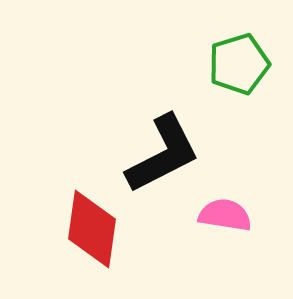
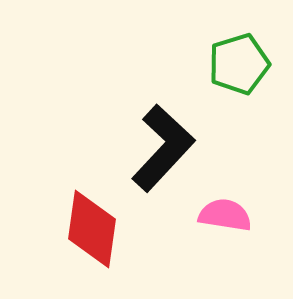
black L-shape: moved 6 px up; rotated 20 degrees counterclockwise
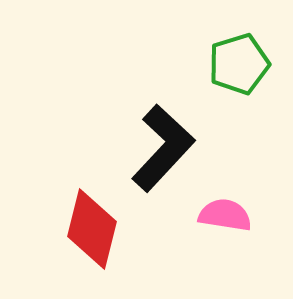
red diamond: rotated 6 degrees clockwise
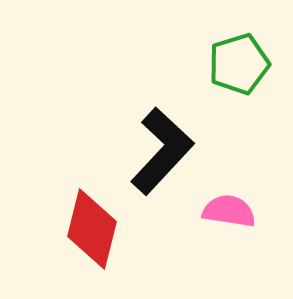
black L-shape: moved 1 px left, 3 px down
pink semicircle: moved 4 px right, 4 px up
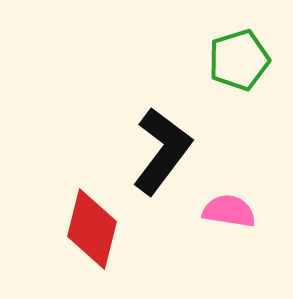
green pentagon: moved 4 px up
black L-shape: rotated 6 degrees counterclockwise
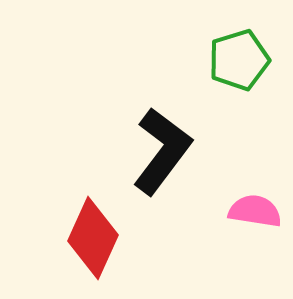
pink semicircle: moved 26 px right
red diamond: moved 1 px right, 9 px down; rotated 10 degrees clockwise
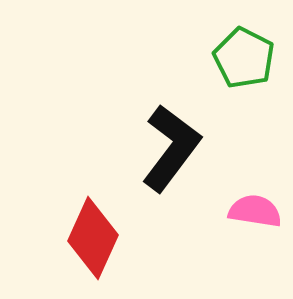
green pentagon: moved 5 px right, 2 px up; rotated 28 degrees counterclockwise
black L-shape: moved 9 px right, 3 px up
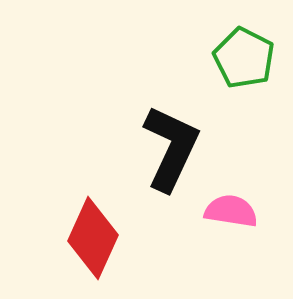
black L-shape: rotated 12 degrees counterclockwise
pink semicircle: moved 24 px left
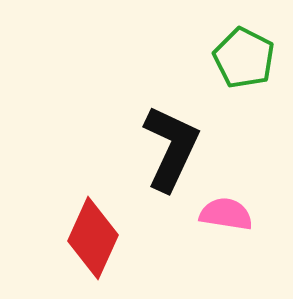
pink semicircle: moved 5 px left, 3 px down
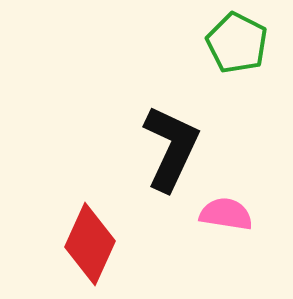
green pentagon: moved 7 px left, 15 px up
red diamond: moved 3 px left, 6 px down
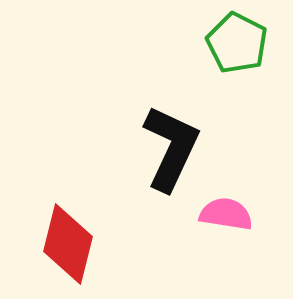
red diamond: moved 22 px left; rotated 10 degrees counterclockwise
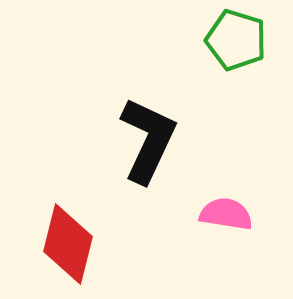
green pentagon: moved 1 px left, 3 px up; rotated 10 degrees counterclockwise
black L-shape: moved 23 px left, 8 px up
